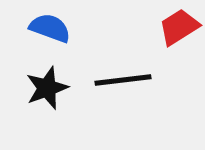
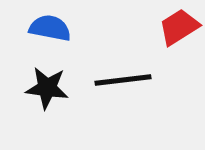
blue semicircle: rotated 9 degrees counterclockwise
black star: rotated 27 degrees clockwise
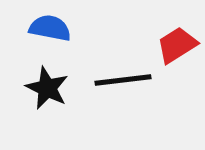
red trapezoid: moved 2 px left, 18 px down
black star: rotated 18 degrees clockwise
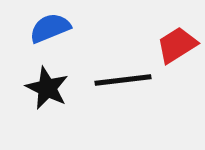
blue semicircle: rotated 33 degrees counterclockwise
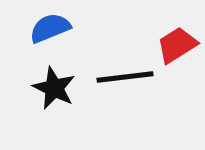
black line: moved 2 px right, 3 px up
black star: moved 7 px right
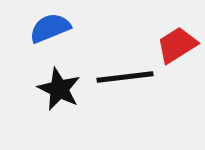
black star: moved 5 px right, 1 px down
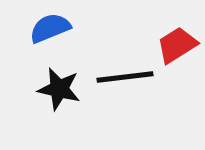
black star: rotated 12 degrees counterclockwise
